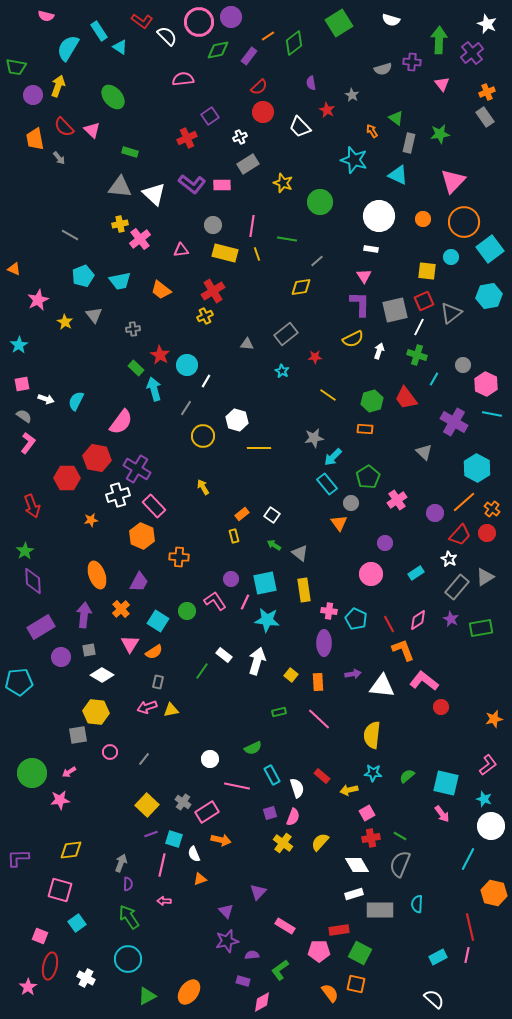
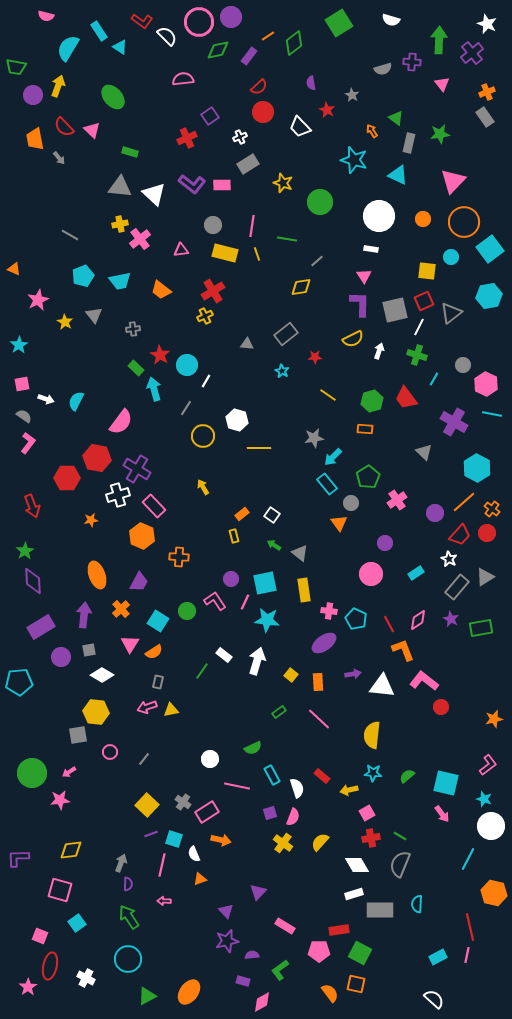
purple ellipse at (324, 643): rotated 55 degrees clockwise
green rectangle at (279, 712): rotated 24 degrees counterclockwise
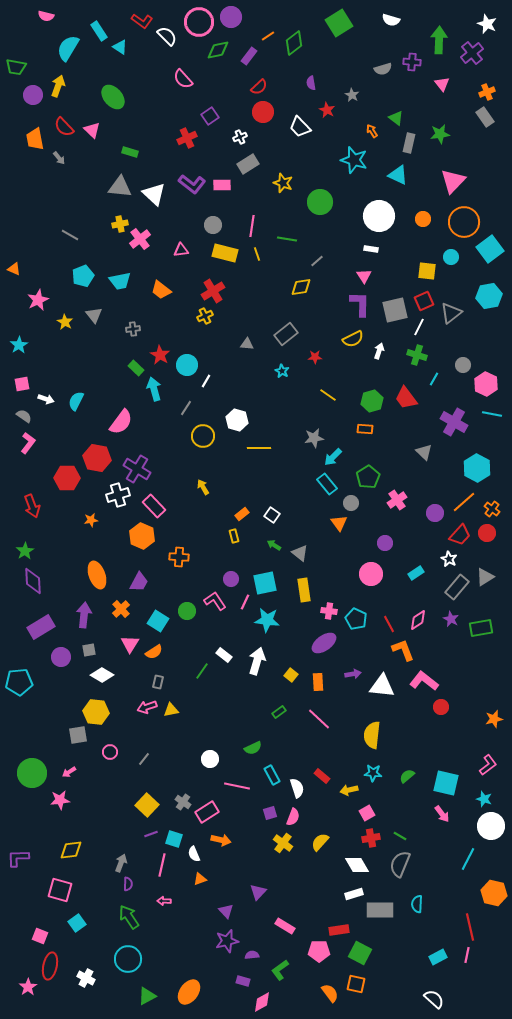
pink semicircle at (183, 79): rotated 125 degrees counterclockwise
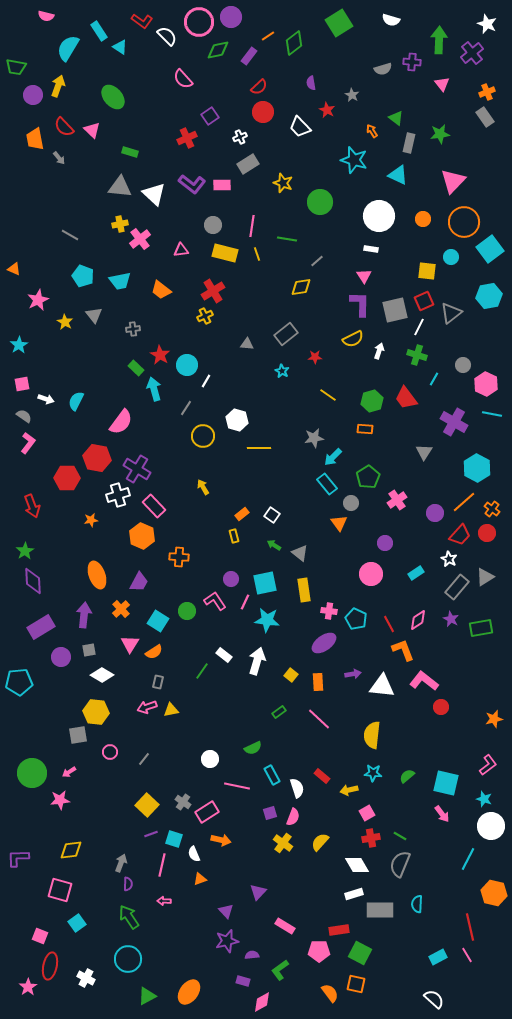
cyan pentagon at (83, 276): rotated 30 degrees counterclockwise
gray triangle at (424, 452): rotated 18 degrees clockwise
pink line at (467, 955): rotated 42 degrees counterclockwise
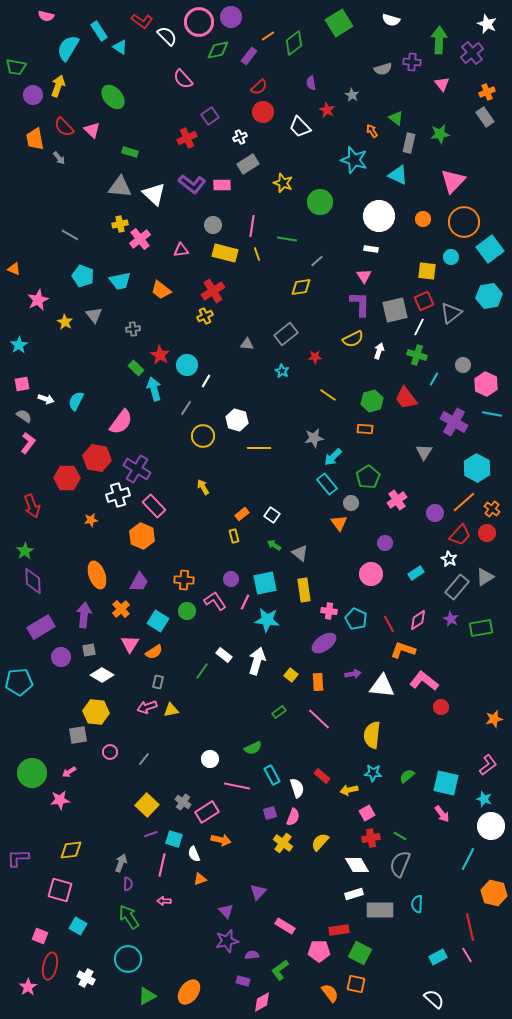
orange cross at (179, 557): moved 5 px right, 23 px down
orange L-shape at (403, 650): rotated 50 degrees counterclockwise
cyan square at (77, 923): moved 1 px right, 3 px down; rotated 24 degrees counterclockwise
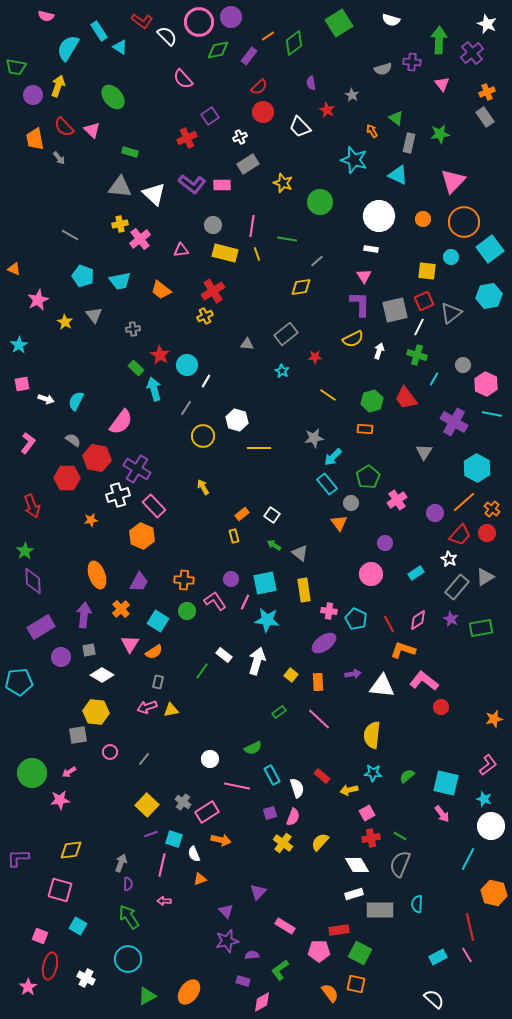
gray semicircle at (24, 416): moved 49 px right, 24 px down
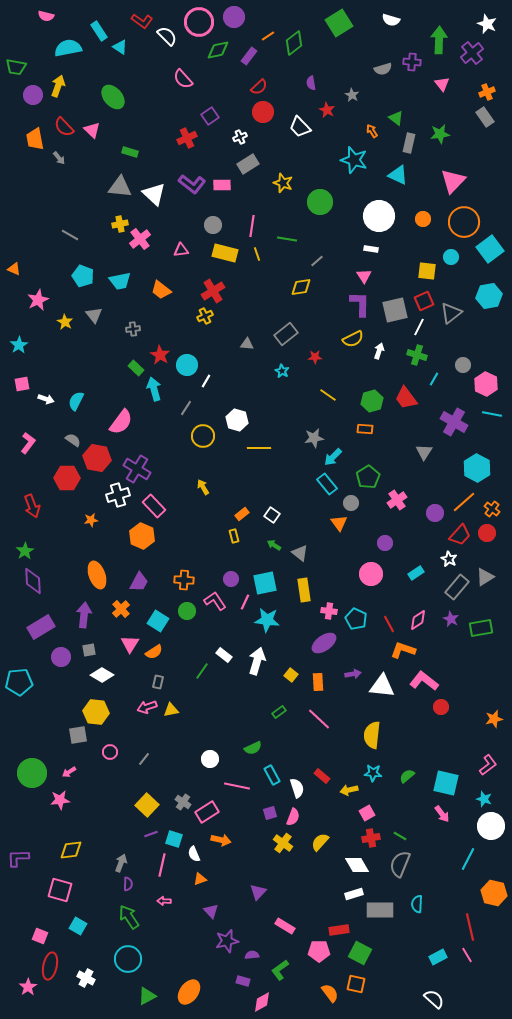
purple circle at (231, 17): moved 3 px right
cyan semicircle at (68, 48): rotated 48 degrees clockwise
purple triangle at (226, 911): moved 15 px left
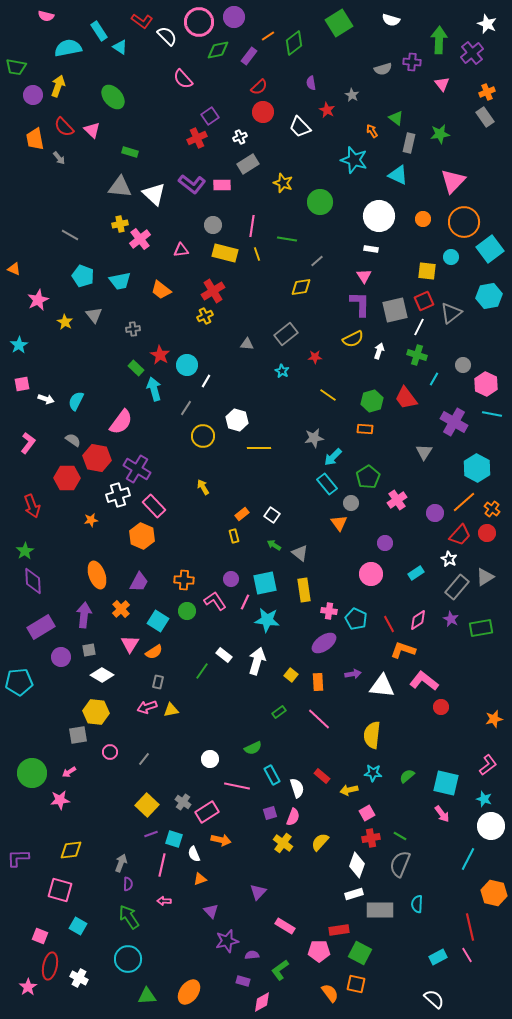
red cross at (187, 138): moved 10 px right
white diamond at (357, 865): rotated 50 degrees clockwise
white cross at (86, 978): moved 7 px left
green triangle at (147, 996): rotated 24 degrees clockwise
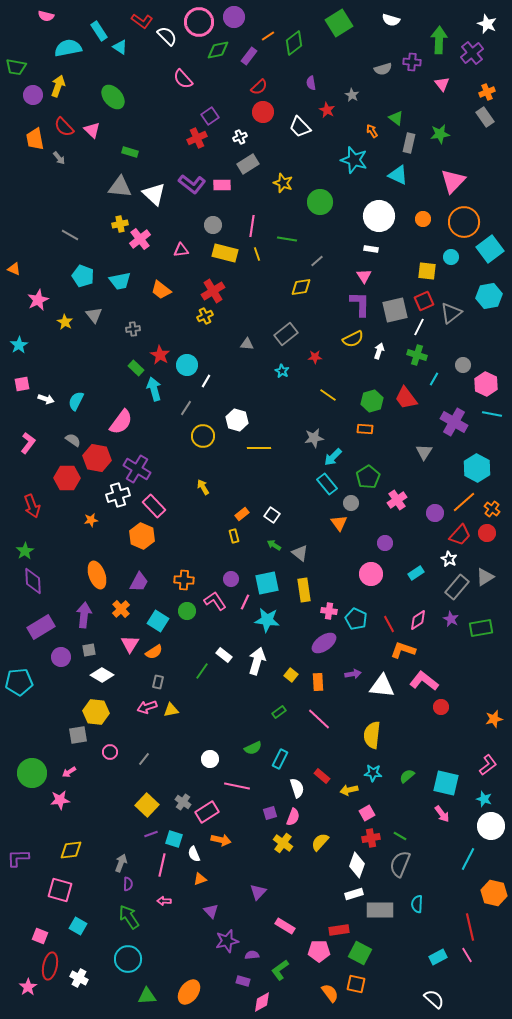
cyan square at (265, 583): moved 2 px right
cyan rectangle at (272, 775): moved 8 px right, 16 px up; rotated 54 degrees clockwise
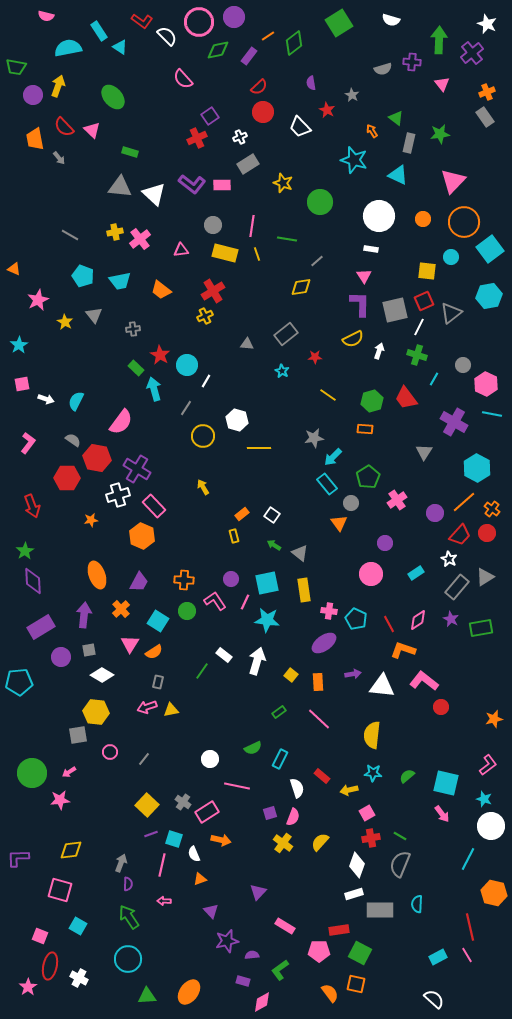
yellow cross at (120, 224): moved 5 px left, 8 px down
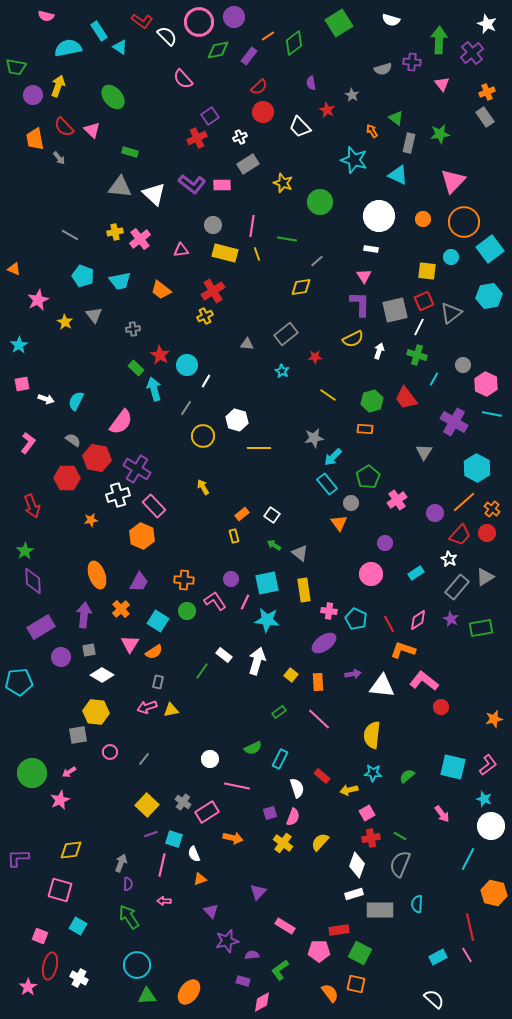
cyan square at (446, 783): moved 7 px right, 16 px up
pink star at (60, 800): rotated 18 degrees counterclockwise
orange arrow at (221, 840): moved 12 px right, 2 px up
cyan circle at (128, 959): moved 9 px right, 6 px down
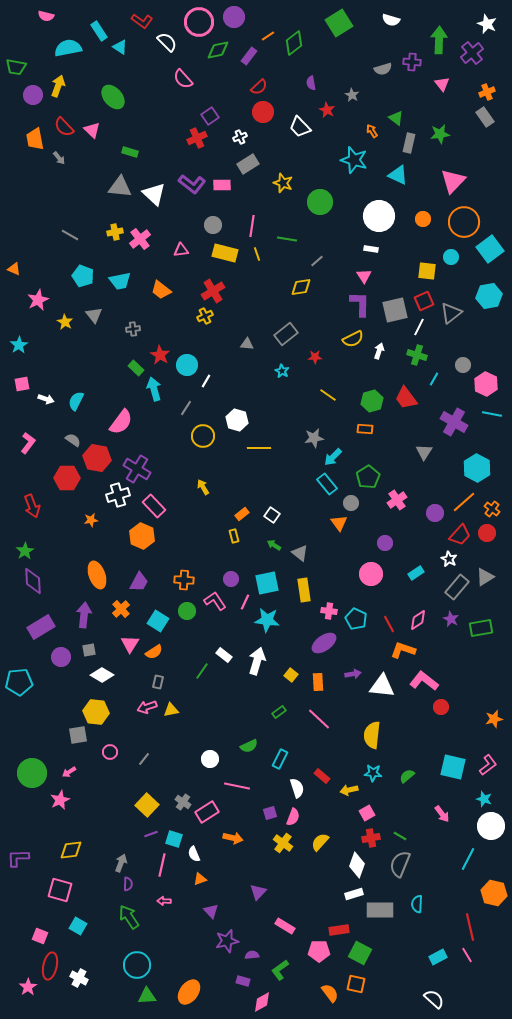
white semicircle at (167, 36): moved 6 px down
green semicircle at (253, 748): moved 4 px left, 2 px up
